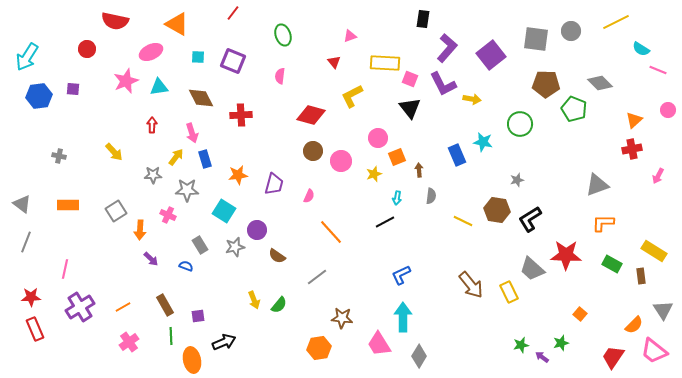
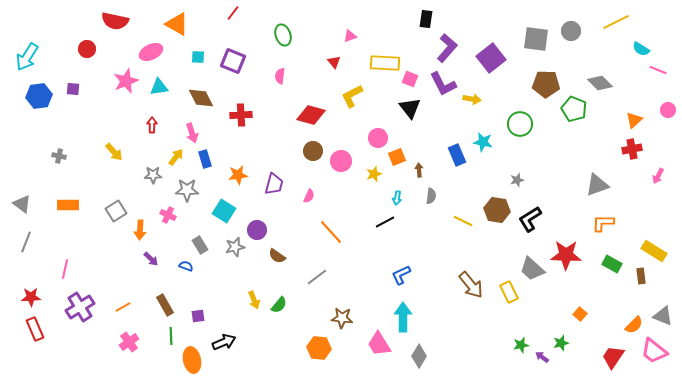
black rectangle at (423, 19): moved 3 px right
purple square at (491, 55): moved 3 px down
gray triangle at (663, 310): moved 6 px down; rotated 35 degrees counterclockwise
orange hexagon at (319, 348): rotated 15 degrees clockwise
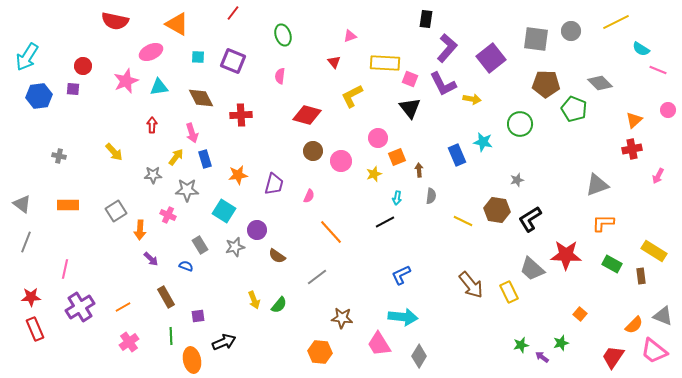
red circle at (87, 49): moved 4 px left, 17 px down
red diamond at (311, 115): moved 4 px left
brown rectangle at (165, 305): moved 1 px right, 8 px up
cyan arrow at (403, 317): rotated 96 degrees clockwise
orange hexagon at (319, 348): moved 1 px right, 4 px down
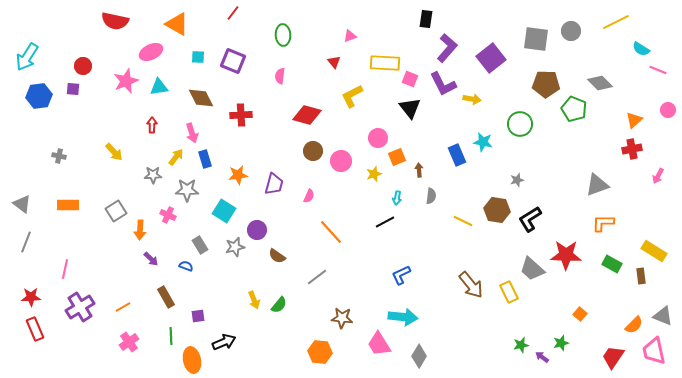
green ellipse at (283, 35): rotated 15 degrees clockwise
pink trapezoid at (654, 351): rotated 40 degrees clockwise
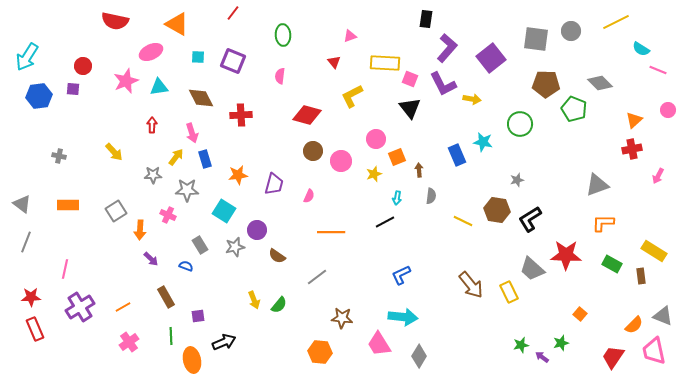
pink circle at (378, 138): moved 2 px left, 1 px down
orange line at (331, 232): rotated 48 degrees counterclockwise
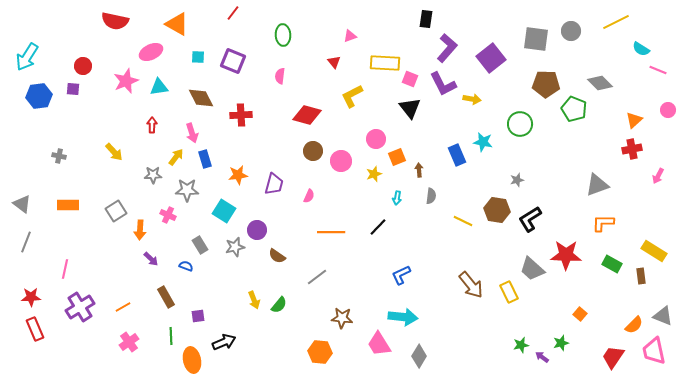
black line at (385, 222): moved 7 px left, 5 px down; rotated 18 degrees counterclockwise
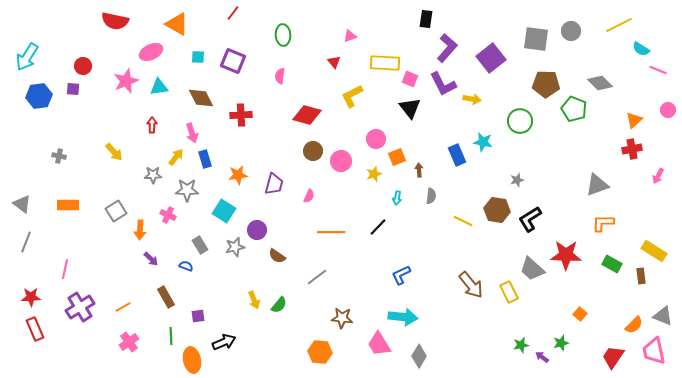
yellow line at (616, 22): moved 3 px right, 3 px down
green circle at (520, 124): moved 3 px up
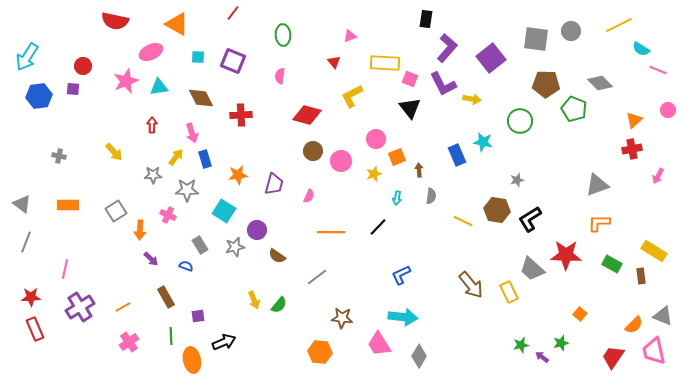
orange L-shape at (603, 223): moved 4 px left
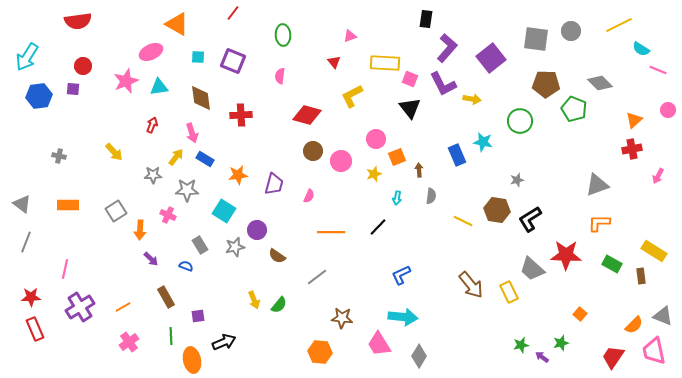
red semicircle at (115, 21): moved 37 px left; rotated 20 degrees counterclockwise
brown diamond at (201, 98): rotated 20 degrees clockwise
red arrow at (152, 125): rotated 21 degrees clockwise
blue rectangle at (205, 159): rotated 42 degrees counterclockwise
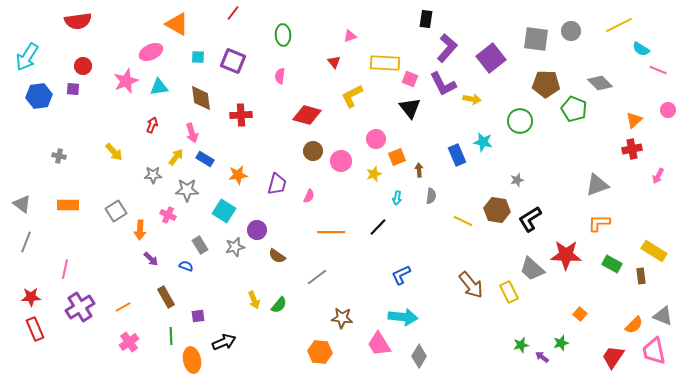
purple trapezoid at (274, 184): moved 3 px right
